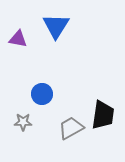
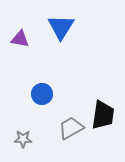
blue triangle: moved 5 px right, 1 px down
purple triangle: moved 2 px right
gray star: moved 17 px down
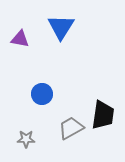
gray star: moved 3 px right
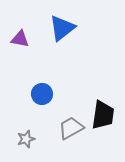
blue triangle: moved 1 px right, 1 px down; rotated 20 degrees clockwise
gray star: rotated 18 degrees counterclockwise
